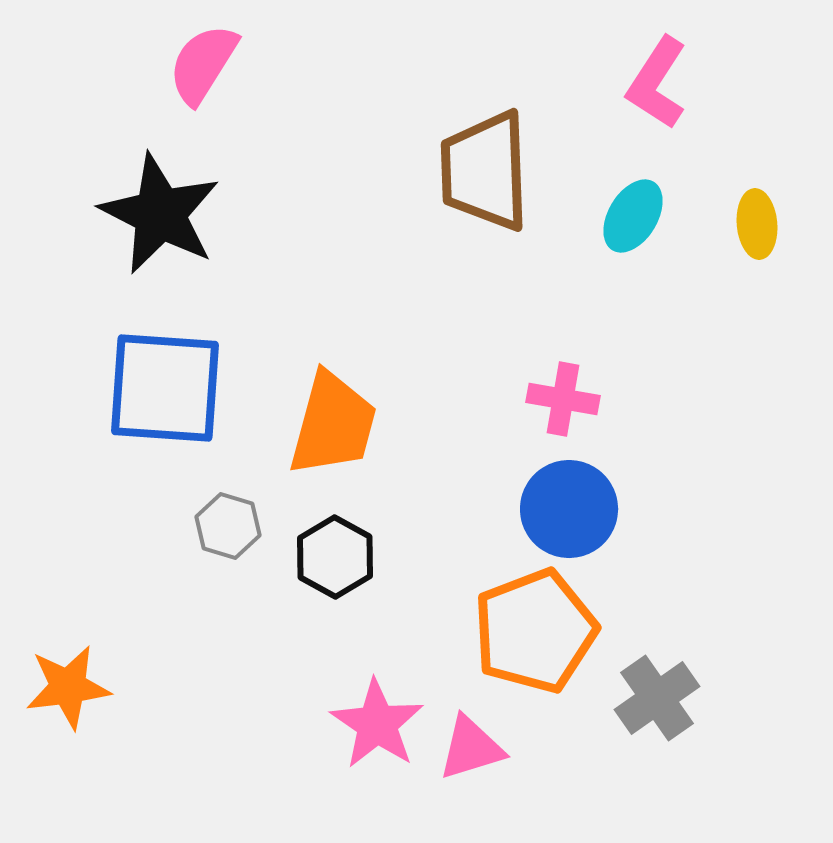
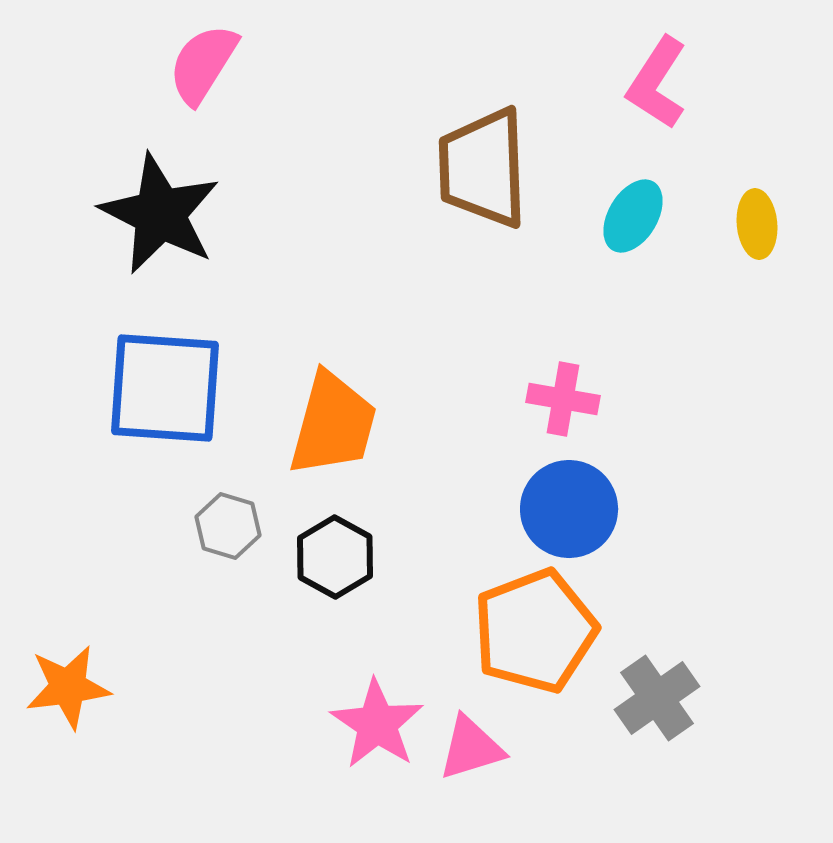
brown trapezoid: moved 2 px left, 3 px up
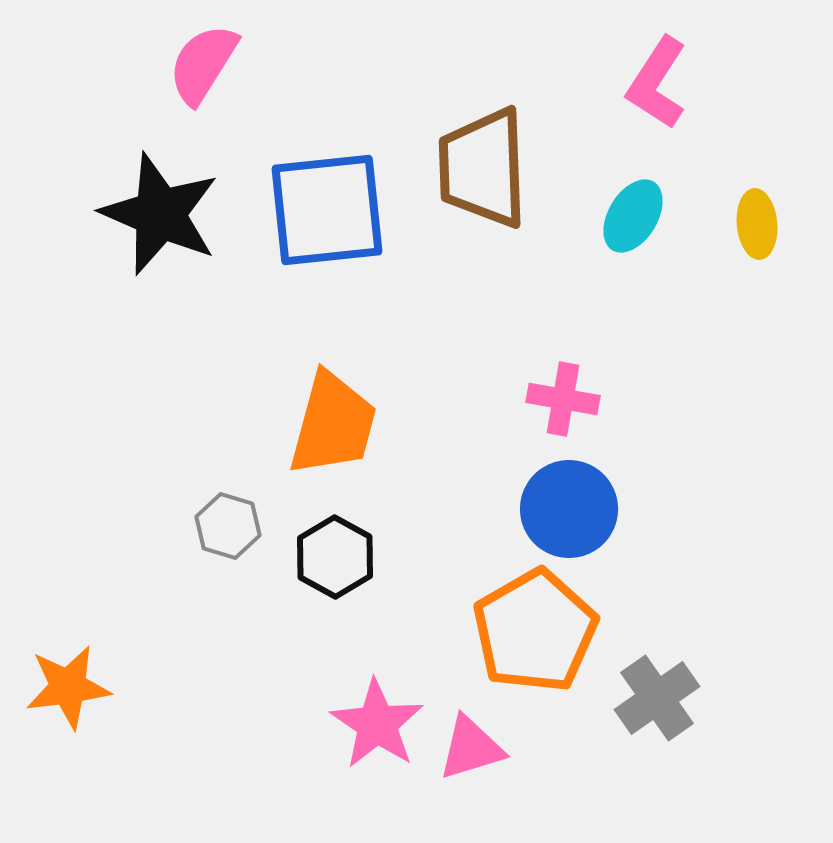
black star: rotated 4 degrees counterclockwise
blue square: moved 162 px right, 178 px up; rotated 10 degrees counterclockwise
orange pentagon: rotated 9 degrees counterclockwise
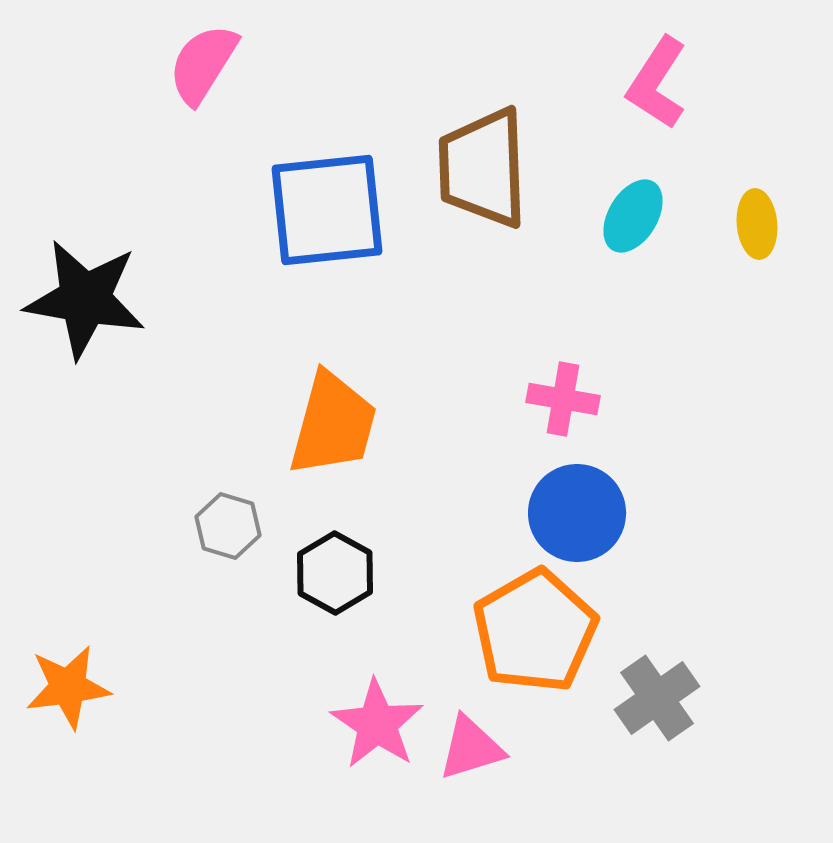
black star: moved 75 px left, 85 px down; rotated 13 degrees counterclockwise
blue circle: moved 8 px right, 4 px down
black hexagon: moved 16 px down
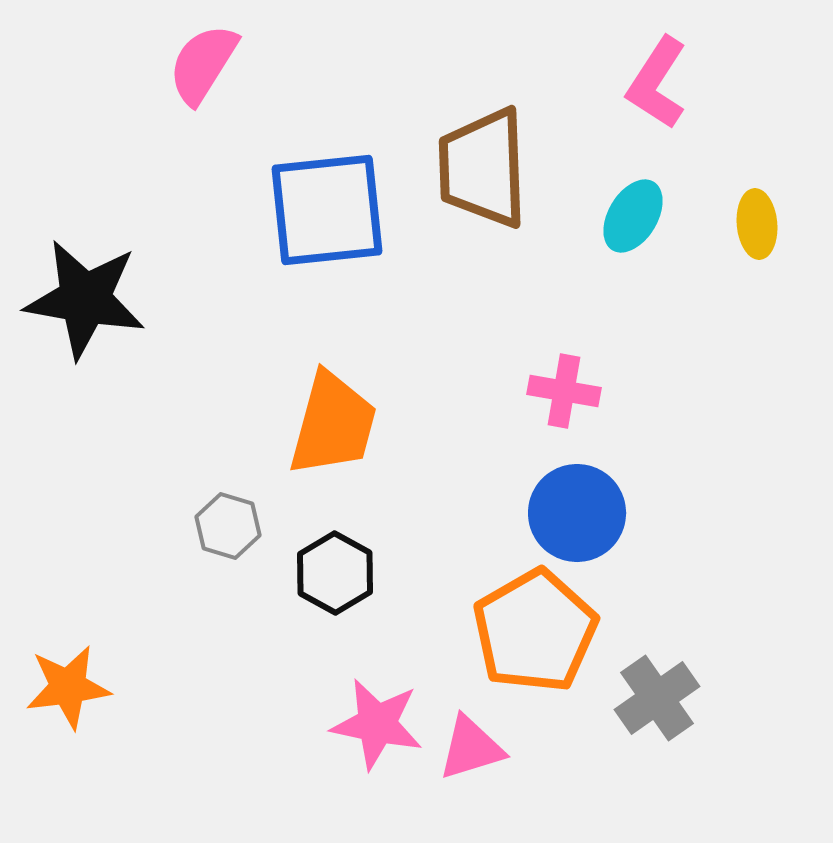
pink cross: moved 1 px right, 8 px up
pink star: rotated 22 degrees counterclockwise
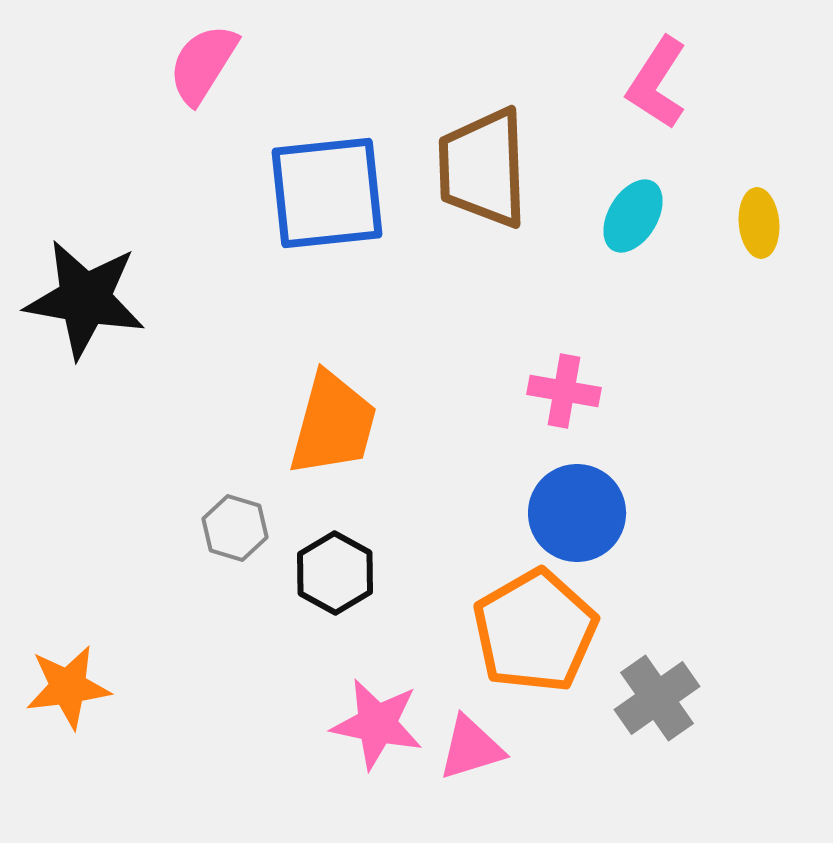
blue square: moved 17 px up
yellow ellipse: moved 2 px right, 1 px up
gray hexagon: moved 7 px right, 2 px down
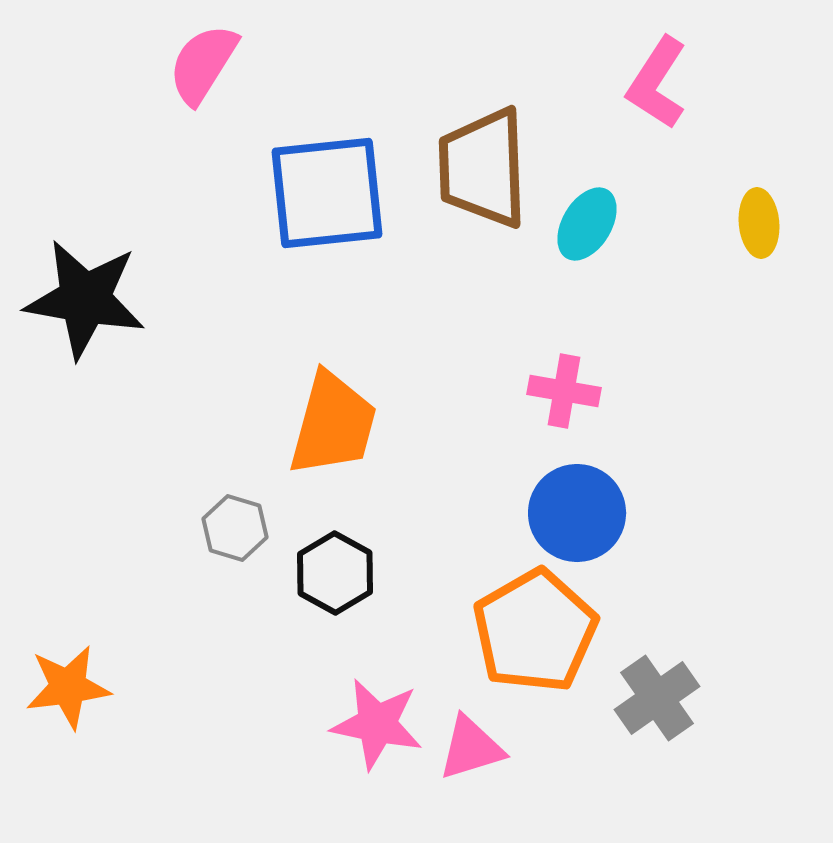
cyan ellipse: moved 46 px left, 8 px down
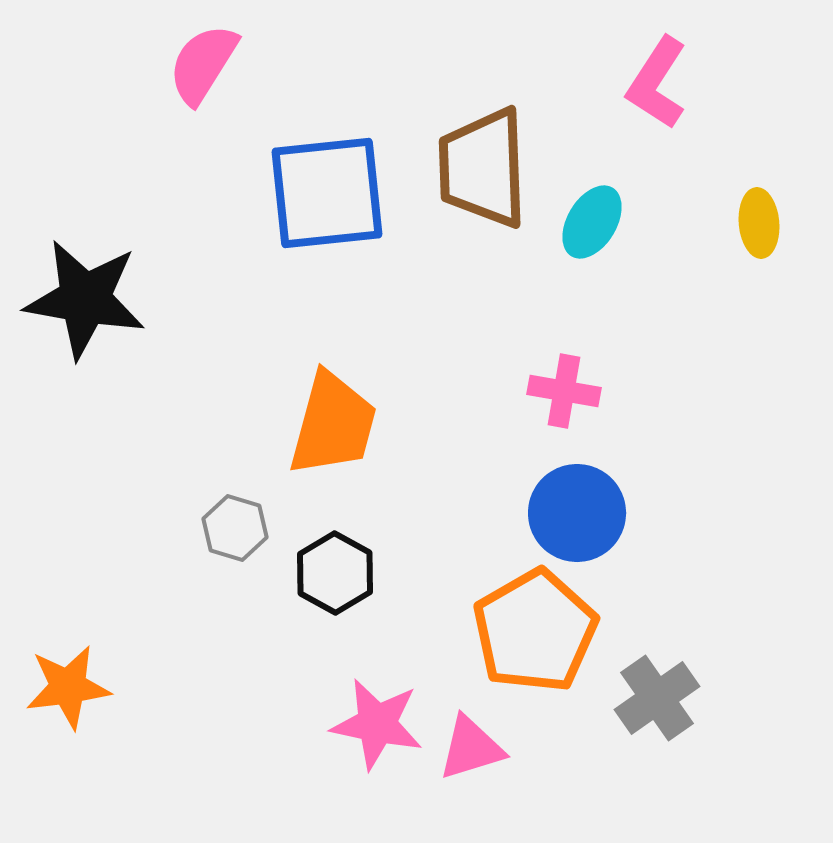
cyan ellipse: moved 5 px right, 2 px up
